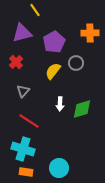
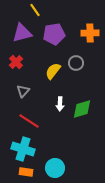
purple pentagon: moved 8 px up; rotated 20 degrees clockwise
cyan circle: moved 4 px left
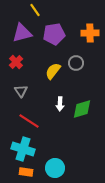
gray triangle: moved 2 px left; rotated 16 degrees counterclockwise
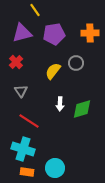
orange rectangle: moved 1 px right
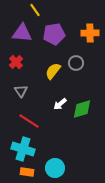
purple triangle: rotated 20 degrees clockwise
white arrow: rotated 48 degrees clockwise
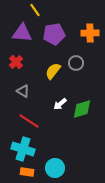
gray triangle: moved 2 px right; rotated 24 degrees counterclockwise
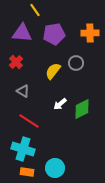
green diamond: rotated 10 degrees counterclockwise
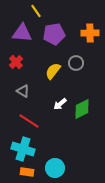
yellow line: moved 1 px right, 1 px down
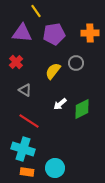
gray triangle: moved 2 px right, 1 px up
